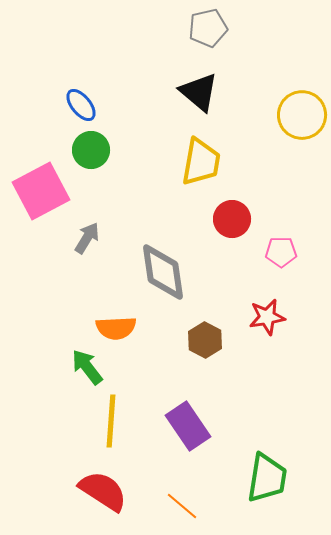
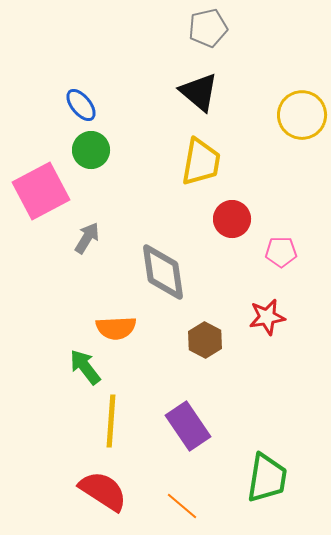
green arrow: moved 2 px left
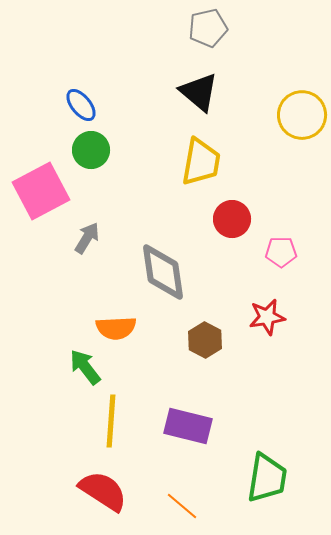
purple rectangle: rotated 42 degrees counterclockwise
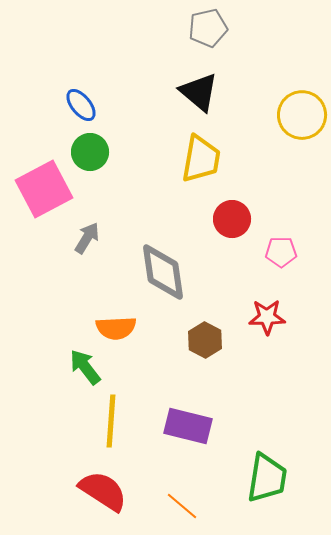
green circle: moved 1 px left, 2 px down
yellow trapezoid: moved 3 px up
pink square: moved 3 px right, 2 px up
red star: rotated 9 degrees clockwise
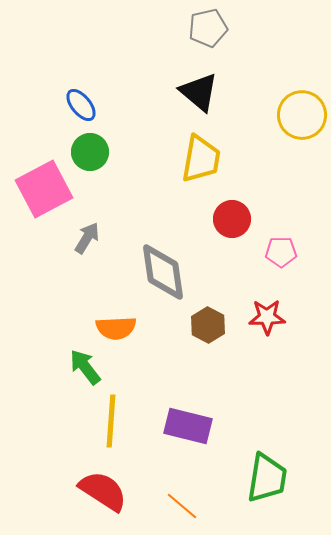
brown hexagon: moved 3 px right, 15 px up
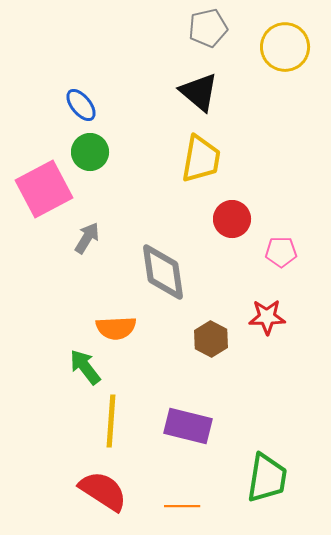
yellow circle: moved 17 px left, 68 px up
brown hexagon: moved 3 px right, 14 px down
orange line: rotated 40 degrees counterclockwise
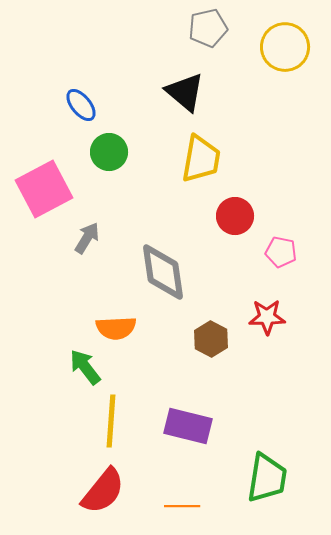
black triangle: moved 14 px left
green circle: moved 19 px right
red circle: moved 3 px right, 3 px up
pink pentagon: rotated 12 degrees clockwise
red semicircle: rotated 96 degrees clockwise
